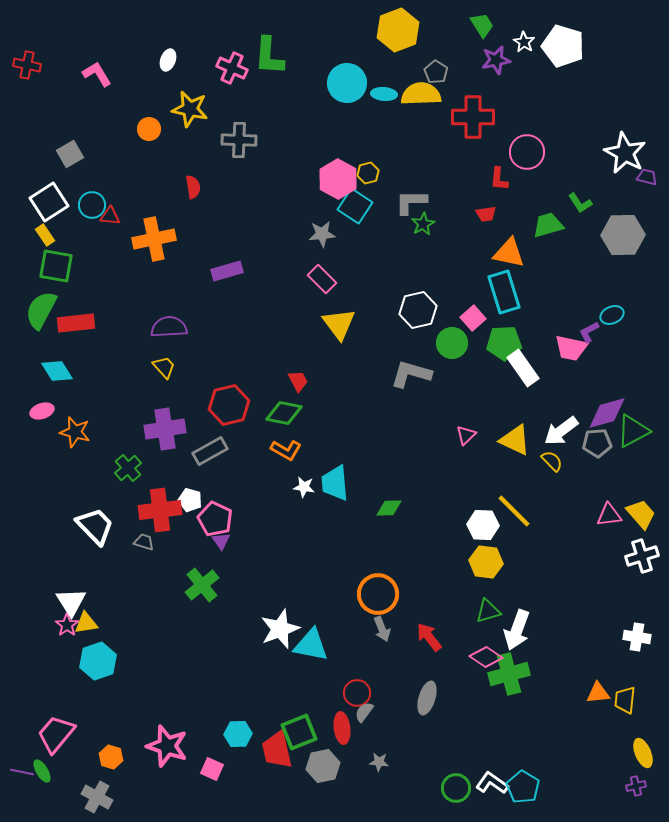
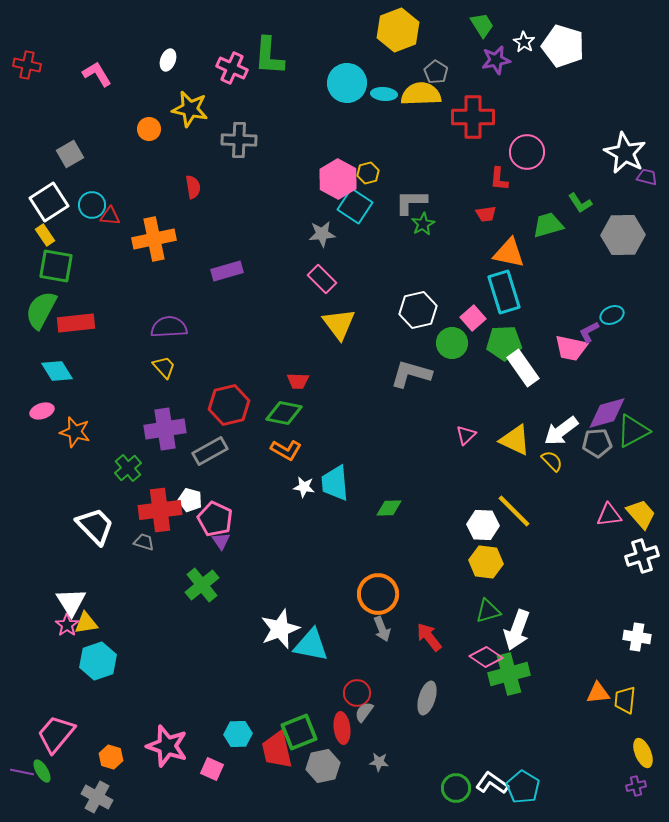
red trapezoid at (298, 381): rotated 120 degrees clockwise
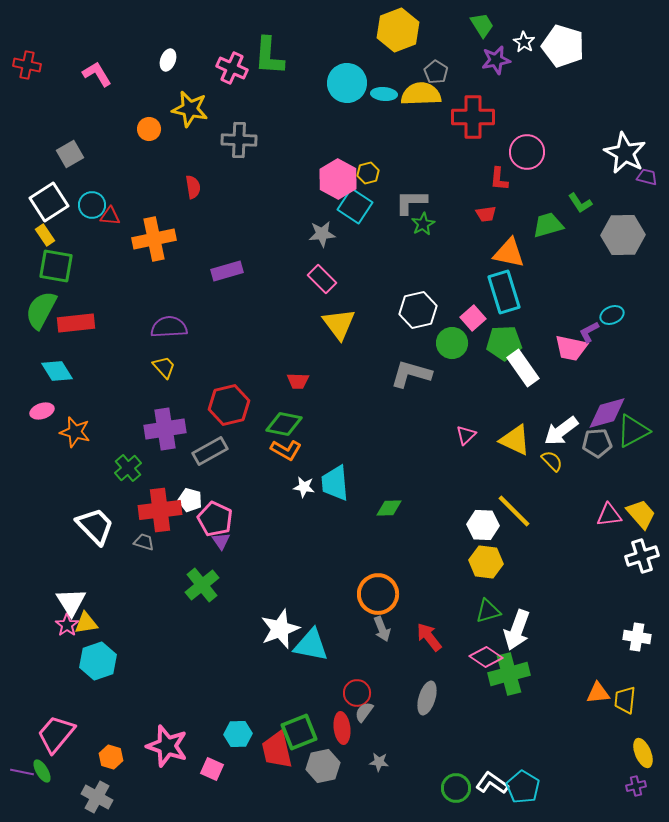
green diamond at (284, 413): moved 11 px down
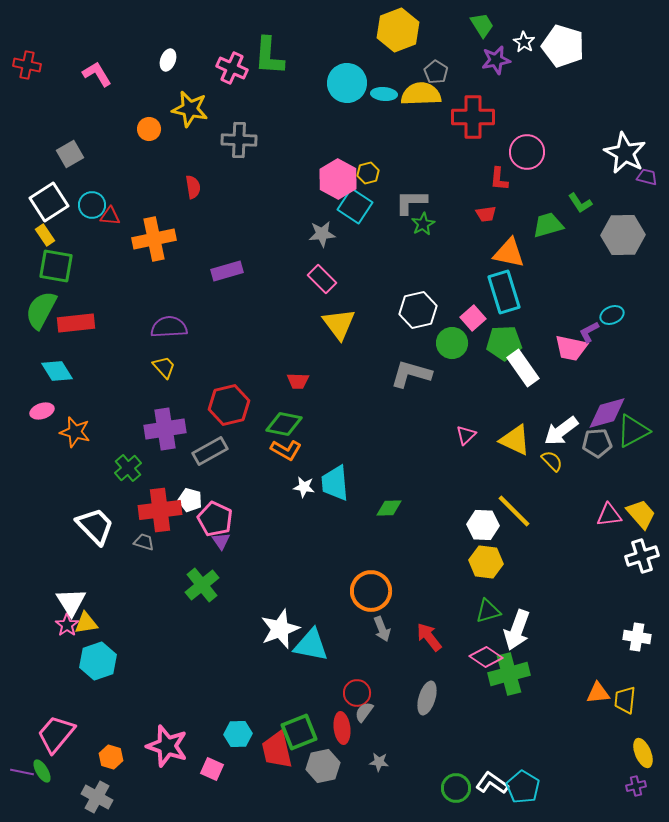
orange circle at (378, 594): moved 7 px left, 3 px up
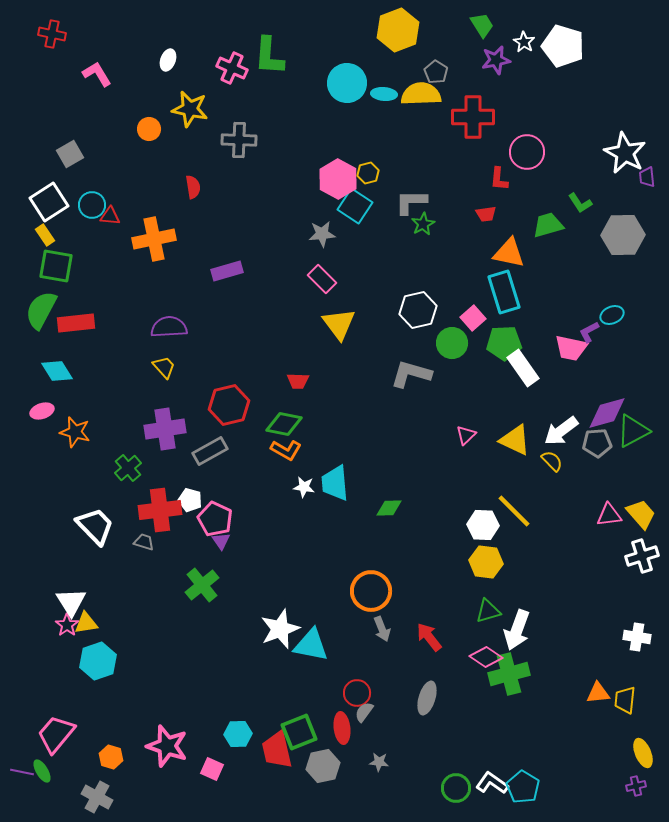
red cross at (27, 65): moved 25 px right, 31 px up
purple trapezoid at (647, 177): rotated 110 degrees counterclockwise
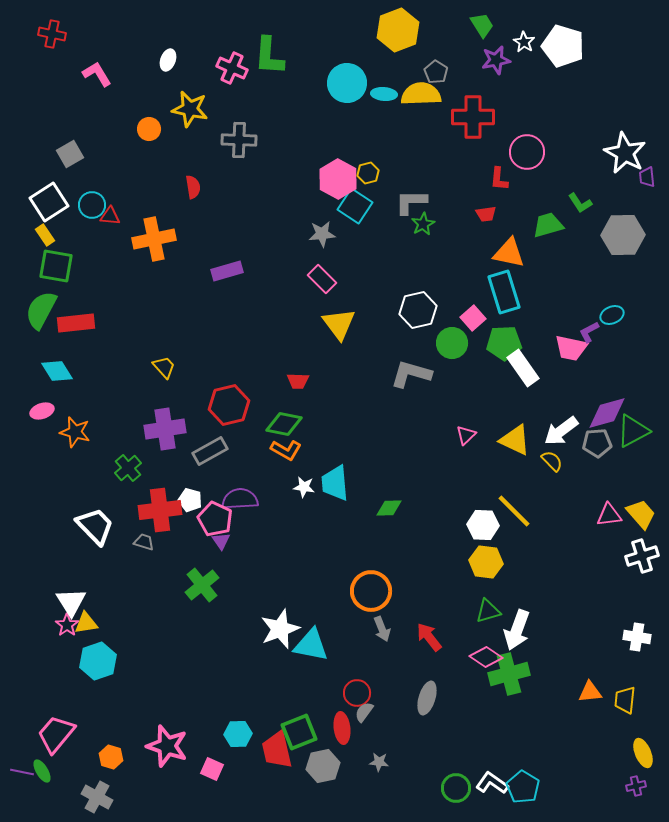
purple semicircle at (169, 327): moved 71 px right, 172 px down
orange triangle at (598, 693): moved 8 px left, 1 px up
